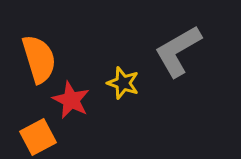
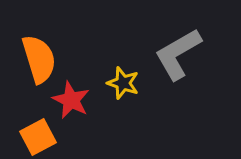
gray L-shape: moved 3 px down
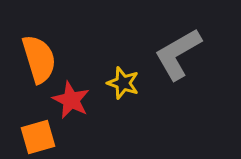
orange square: rotated 12 degrees clockwise
